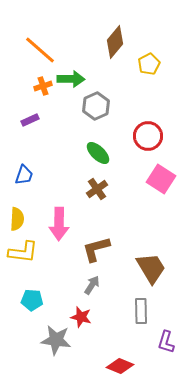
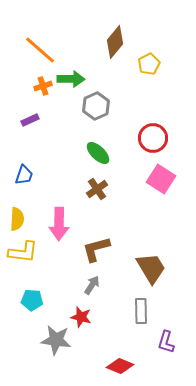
red circle: moved 5 px right, 2 px down
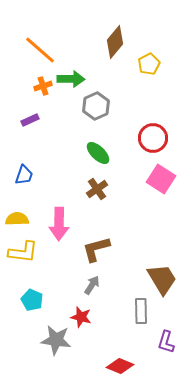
yellow semicircle: rotated 95 degrees counterclockwise
brown trapezoid: moved 11 px right, 11 px down
cyan pentagon: rotated 20 degrees clockwise
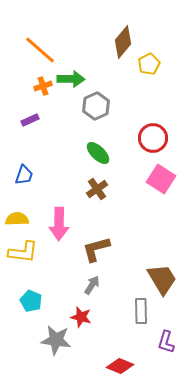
brown diamond: moved 8 px right
cyan pentagon: moved 1 px left, 1 px down
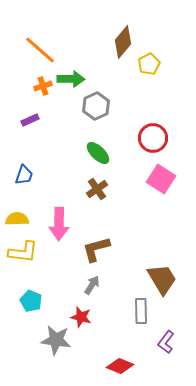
purple L-shape: rotated 20 degrees clockwise
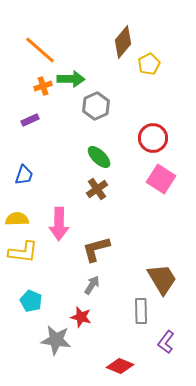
green ellipse: moved 1 px right, 4 px down
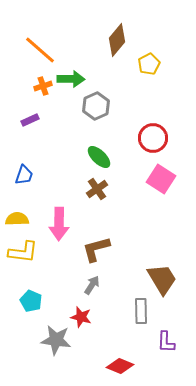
brown diamond: moved 6 px left, 2 px up
purple L-shape: rotated 35 degrees counterclockwise
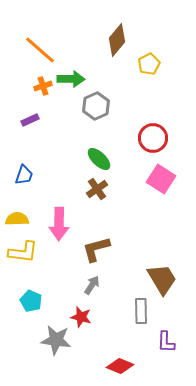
green ellipse: moved 2 px down
